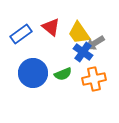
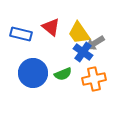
blue rectangle: rotated 50 degrees clockwise
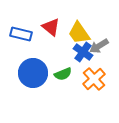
gray arrow: moved 4 px right, 3 px down
orange cross: rotated 30 degrees counterclockwise
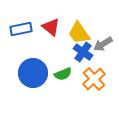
blue rectangle: moved 5 px up; rotated 25 degrees counterclockwise
gray arrow: moved 4 px right, 2 px up
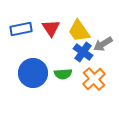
red triangle: moved 1 px down; rotated 18 degrees clockwise
yellow trapezoid: moved 2 px up
green semicircle: rotated 18 degrees clockwise
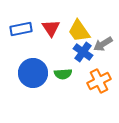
orange cross: moved 5 px right, 2 px down; rotated 15 degrees clockwise
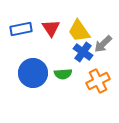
gray arrow: rotated 12 degrees counterclockwise
orange cross: moved 1 px left
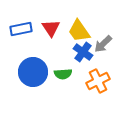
blue circle: moved 1 px up
